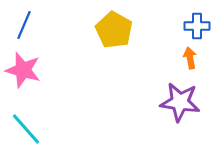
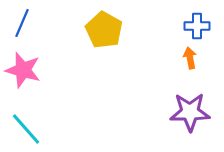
blue line: moved 2 px left, 2 px up
yellow pentagon: moved 10 px left
purple star: moved 10 px right, 10 px down; rotated 9 degrees counterclockwise
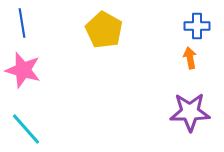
blue line: rotated 32 degrees counterclockwise
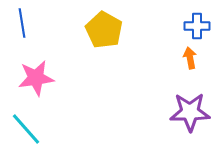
pink star: moved 13 px right, 8 px down; rotated 24 degrees counterclockwise
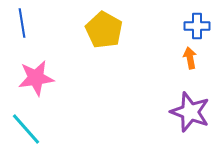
purple star: rotated 21 degrees clockwise
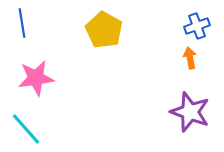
blue cross: rotated 20 degrees counterclockwise
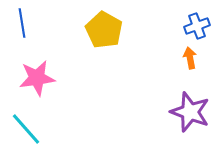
pink star: moved 1 px right
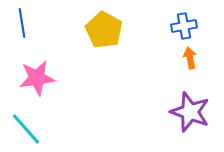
blue cross: moved 13 px left; rotated 10 degrees clockwise
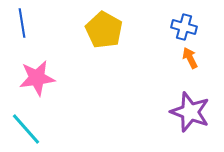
blue cross: moved 1 px down; rotated 25 degrees clockwise
orange arrow: rotated 15 degrees counterclockwise
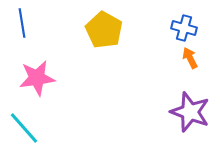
blue cross: moved 1 px down
cyan line: moved 2 px left, 1 px up
